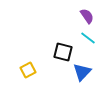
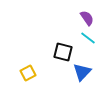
purple semicircle: moved 2 px down
yellow square: moved 3 px down
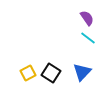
black square: moved 12 px left, 21 px down; rotated 18 degrees clockwise
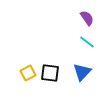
cyan line: moved 1 px left, 4 px down
black square: moved 1 px left; rotated 24 degrees counterclockwise
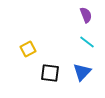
purple semicircle: moved 1 px left, 3 px up; rotated 14 degrees clockwise
yellow square: moved 24 px up
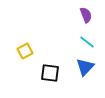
yellow square: moved 3 px left, 2 px down
blue triangle: moved 3 px right, 5 px up
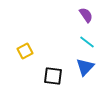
purple semicircle: rotated 14 degrees counterclockwise
black square: moved 3 px right, 3 px down
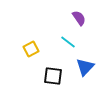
purple semicircle: moved 7 px left, 3 px down
cyan line: moved 19 px left
yellow square: moved 6 px right, 2 px up
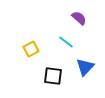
purple semicircle: rotated 14 degrees counterclockwise
cyan line: moved 2 px left
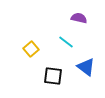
purple semicircle: rotated 28 degrees counterclockwise
yellow square: rotated 14 degrees counterclockwise
blue triangle: moved 1 px right; rotated 36 degrees counterclockwise
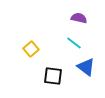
cyan line: moved 8 px right, 1 px down
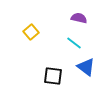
yellow square: moved 17 px up
